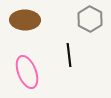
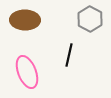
black line: rotated 20 degrees clockwise
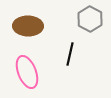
brown ellipse: moved 3 px right, 6 px down
black line: moved 1 px right, 1 px up
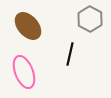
brown ellipse: rotated 48 degrees clockwise
pink ellipse: moved 3 px left
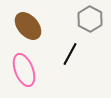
black line: rotated 15 degrees clockwise
pink ellipse: moved 2 px up
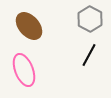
brown ellipse: moved 1 px right
black line: moved 19 px right, 1 px down
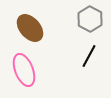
brown ellipse: moved 1 px right, 2 px down
black line: moved 1 px down
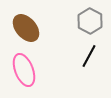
gray hexagon: moved 2 px down
brown ellipse: moved 4 px left
